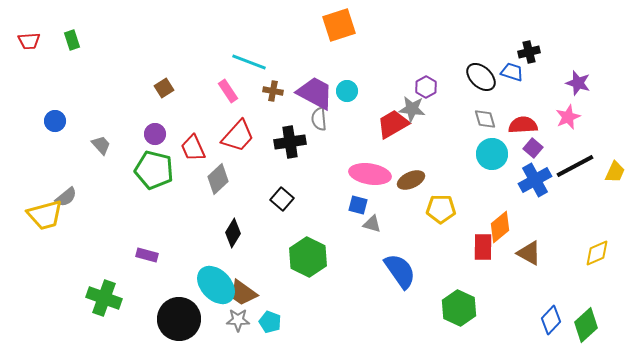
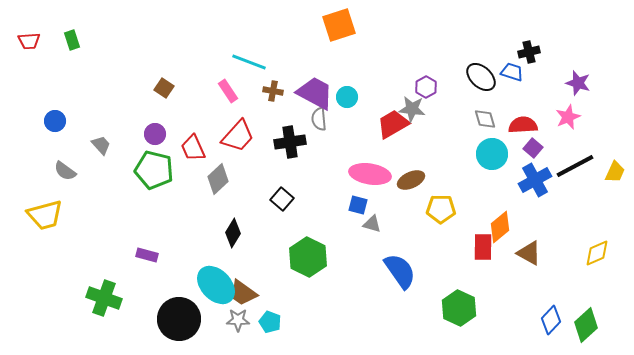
brown square at (164, 88): rotated 24 degrees counterclockwise
cyan circle at (347, 91): moved 6 px down
gray semicircle at (66, 197): moved 1 px left, 26 px up; rotated 75 degrees clockwise
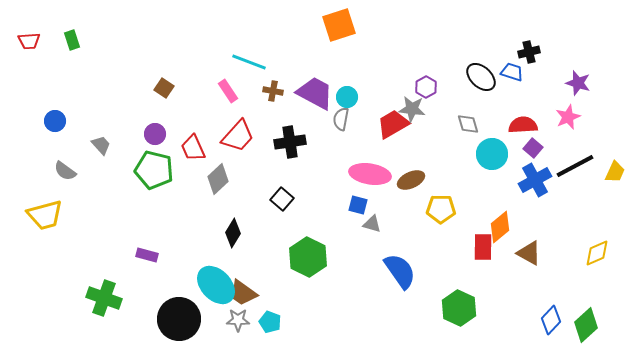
gray semicircle at (319, 119): moved 22 px right; rotated 15 degrees clockwise
gray diamond at (485, 119): moved 17 px left, 5 px down
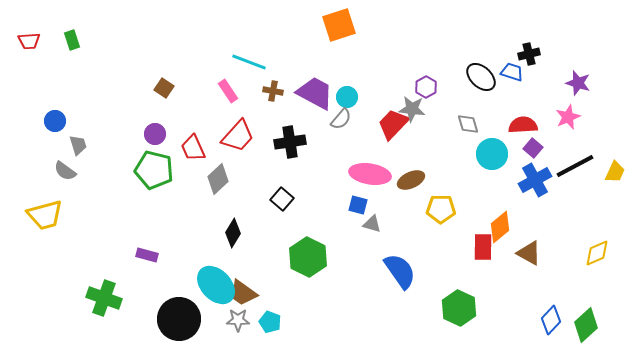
black cross at (529, 52): moved 2 px down
gray semicircle at (341, 119): rotated 150 degrees counterclockwise
red trapezoid at (393, 124): rotated 16 degrees counterclockwise
gray trapezoid at (101, 145): moved 23 px left; rotated 25 degrees clockwise
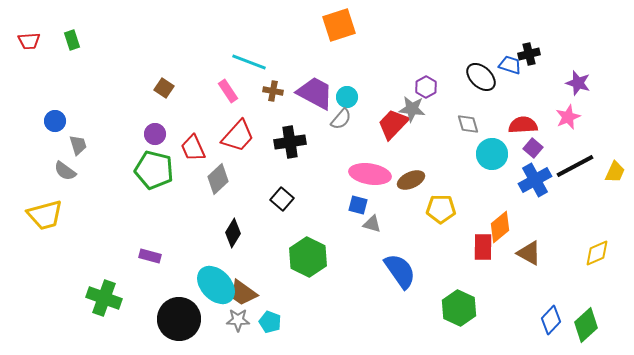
blue trapezoid at (512, 72): moved 2 px left, 7 px up
purple rectangle at (147, 255): moved 3 px right, 1 px down
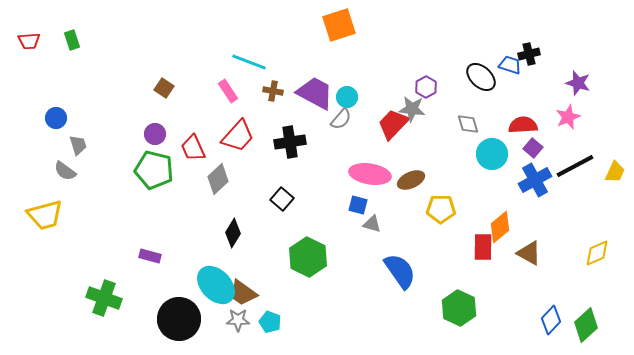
blue circle at (55, 121): moved 1 px right, 3 px up
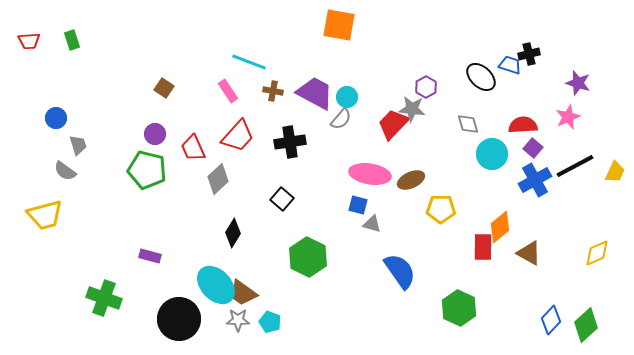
orange square at (339, 25): rotated 28 degrees clockwise
green pentagon at (154, 170): moved 7 px left
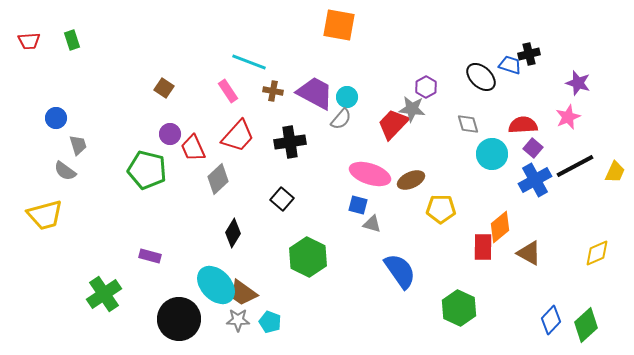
purple circle at (155, 134): moved 15 px right
pink ellipse at (370, 174): rotated 9 degrees clockwise
green cross at (104, 298): moved 4 px up; rotated 36 degrees clockwise
